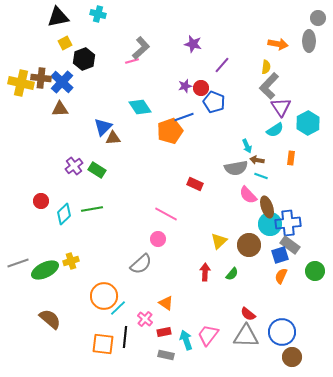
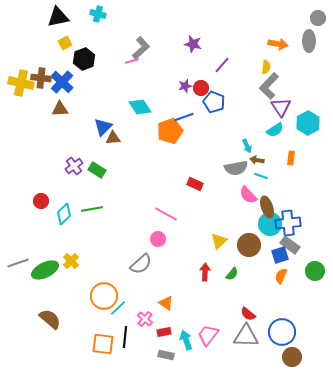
yellow cross at (71, 261): rotated 28 degrees counterclockwise
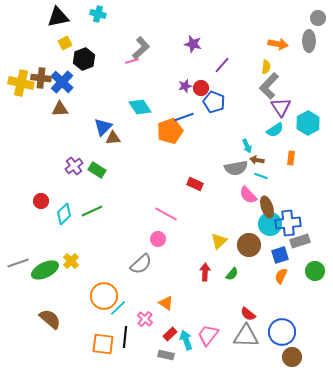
green line at (92, 209): moved 2 px down; rotated 15 degrees counterclockwise
gray rectangle at (290, 245): moved 10 px right, 4 px up; rotated 54 degrees counterclockwise
red rectangle at (164, 332): moved 6 px right, 2 px down; rotated 32 degrees counterclockwise
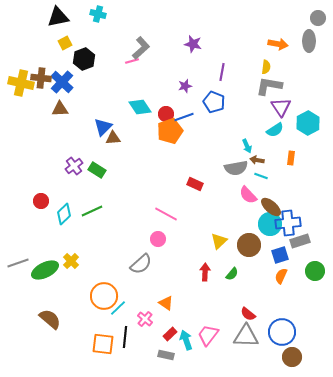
purple line at (222, 65): moved 7 px down; rotated 30 degrees counterclockwise
gray L-shape at (269, 86): rotated 56 degrees clockwise
red circle at (201, 88): moved 35 px left, 26 px down
brown ellipse at (267, 207): moved 4 px right; rotated 30 degrees counterclockwise
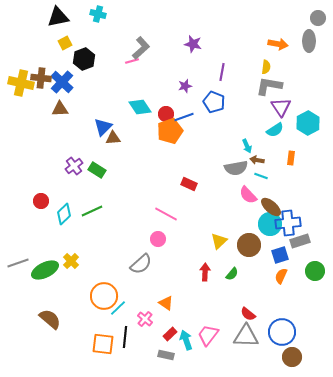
red rectangle at (195, 184): moved 6 px left
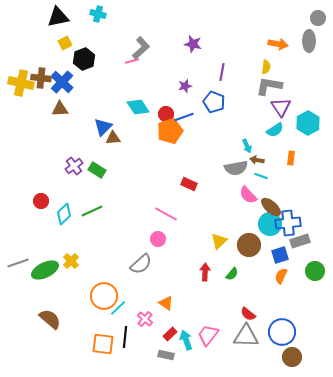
cyan diamond at (140, 107): moved 2 px left
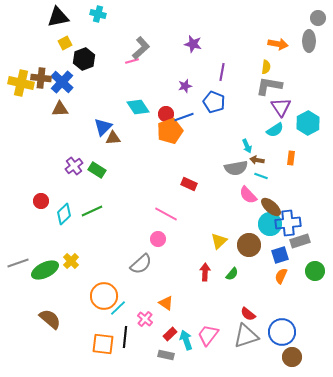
gray triangle at (246, 336): rotated 20 degrees counterclockwise
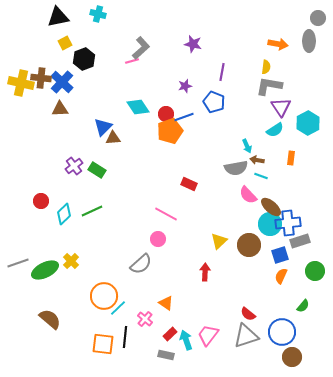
green semicircle at (232, 274): moved 71 px right, 32 px down
